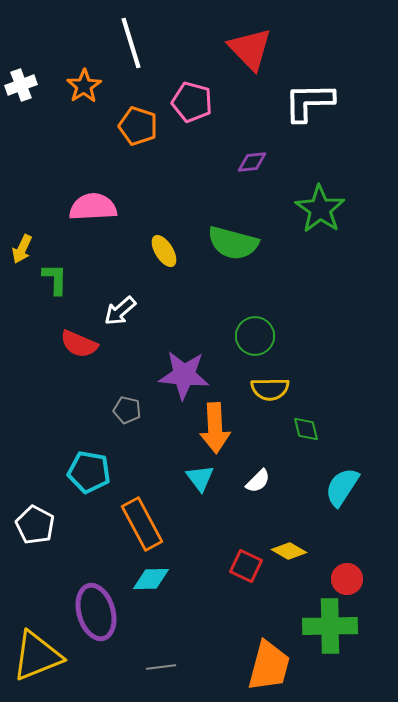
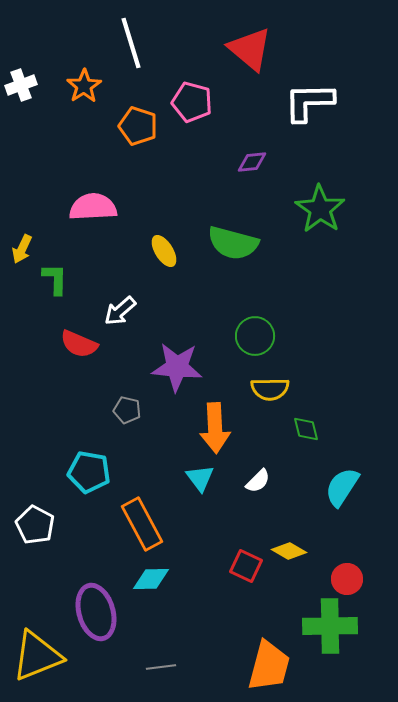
red triangle: rotated 6 degrees counterclockwise
purple star: moved 7 px left, 8 px up
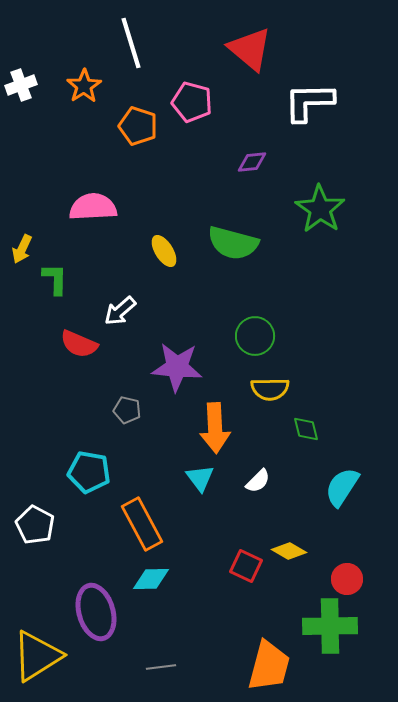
yellow triangle: rotated 10 degrees counterclockwise
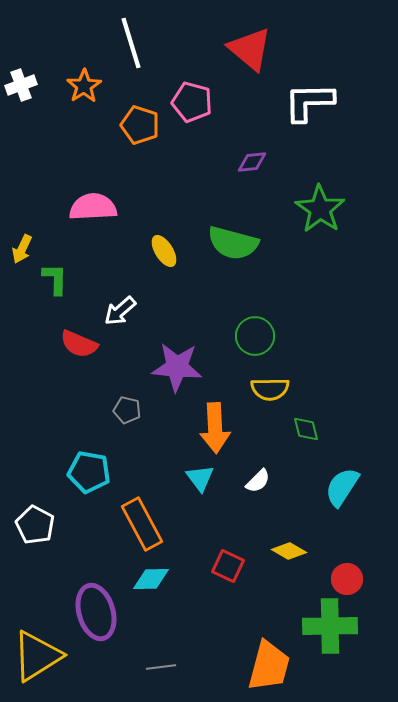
orange pentagon: moved 2 px right, 1 px up
red square: moved 18 px left
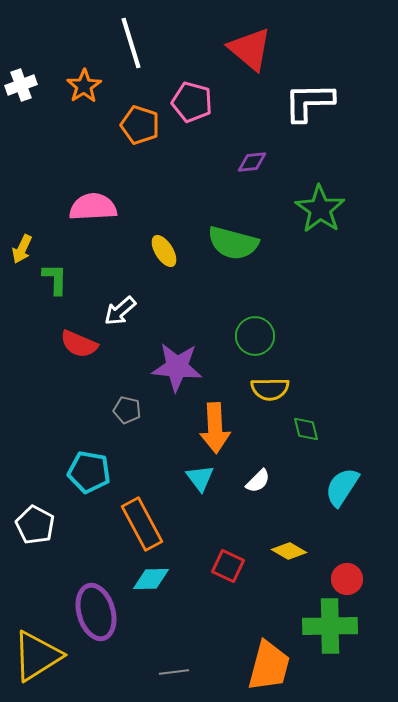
gray line: moved 13 px right, 5 px down
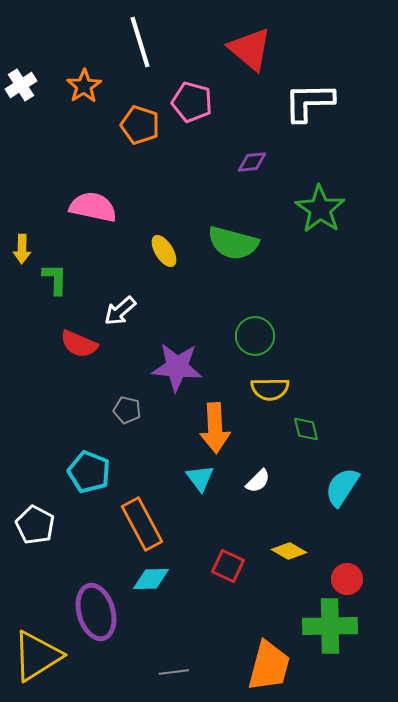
white line: moved 9 px right, 1 px up
white cross: rotated 12 degrees counterclockwise
pink semicircle: rotated 15 degrees clockwise
yellow arrow: rotated 24 degrees counterclockwise
cyan pentagon: rotated 12 degrees clockwise
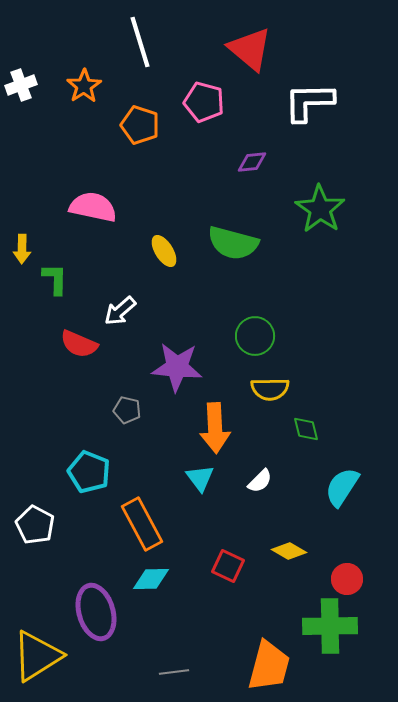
white cross: rotated 12 degrees clockwise
pink pentagon: moved 12 px right
white semicircle: moved 2 px right
